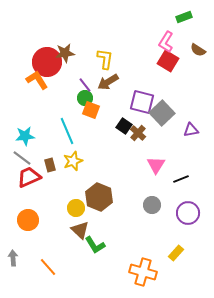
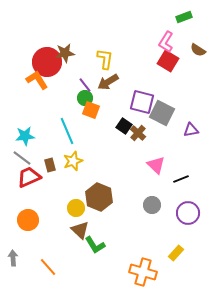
gray square: rotated 20 degrees counterclockwise
pink triangle: rotated 18 degrees counterclockwise
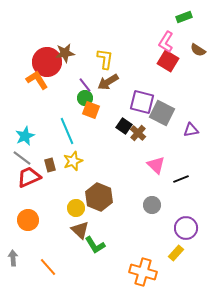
cyan star: rotated 18 degrees counterclockwise
purple circle: moved 2 px left, 15 px down
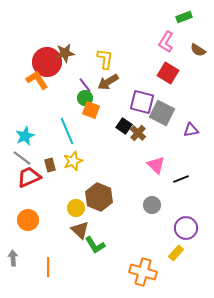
red square: moved 12 px down
orange line: rotated 42 degrees clockwise
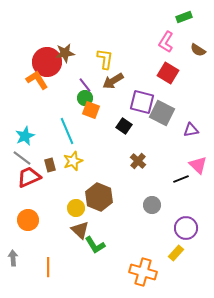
brown arrow: moved 5 px right, 1 px up
brown cross: moved 28 px down
pink triangle: moved 42 px right
